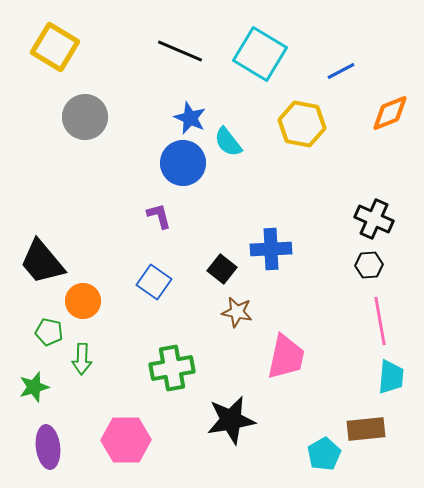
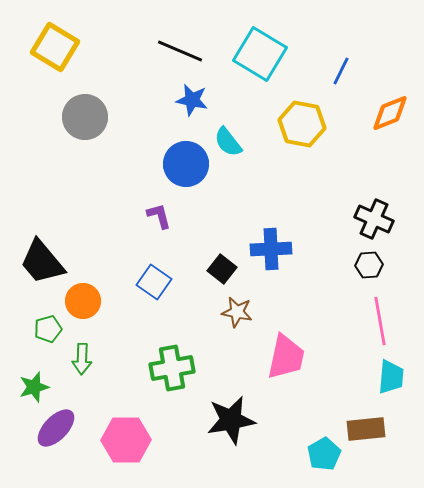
blue line: rotated 36 degrees counterclockwise
blue star: moved 2 px right, 18 px up; rotated 12 degrees counterclockwise
blue circle: moved 3 px right, 1 px down
green pentagon: moved 1 px left, 3 px up; rotated 28 degrees counterclockwise
purple ellipse: moved 8 px right, 19 px up; rotated 51 degrees clockwise
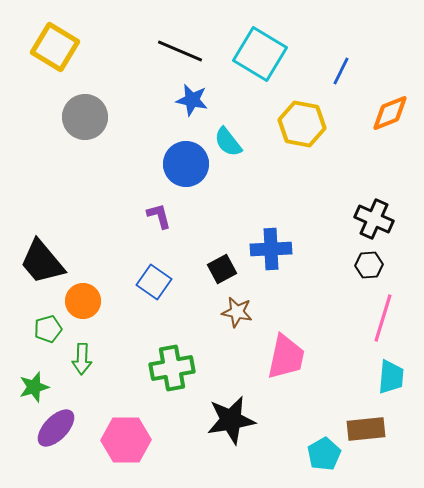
black square: rotated 24 degrees clockwise
pink line: moved 3 px right, 3 px up; rotated 27 degrees clockwise
